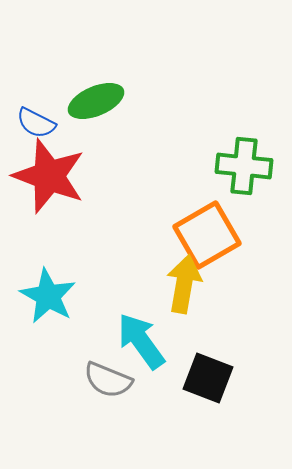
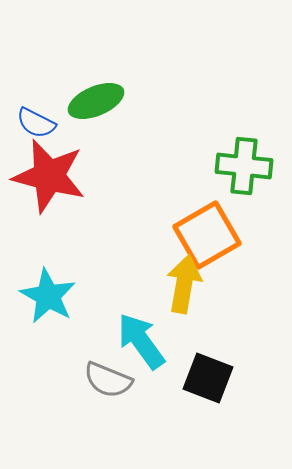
red star: rotated 6 degrees counterclockwise
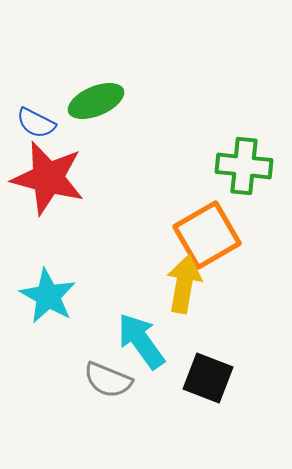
red star: moved 1 px left, 2 px down
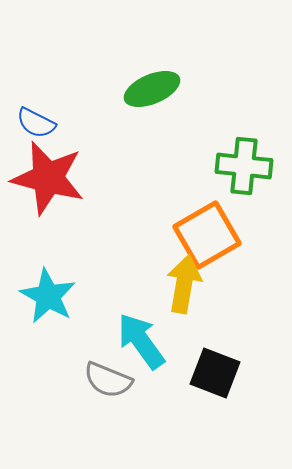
green ellipse: moved 56 px right, 12 px up
black square: moved 7 px right, 5 px up
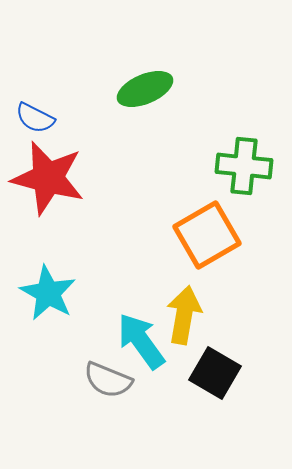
green ellipse: moved 7 px left
blue semicircle: moved 1 px left, 5 px up
yellow arrow: moved 31 px down
cyan star: moved 3 px up
black square: rotated 9 degrees clockwise
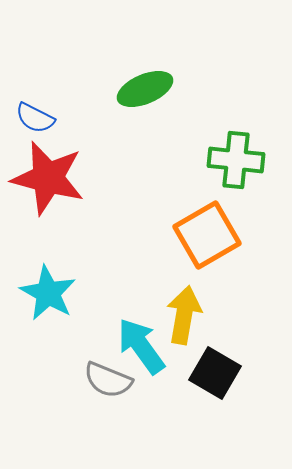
green cross: moved 8 px left, 6 px up
cyan arrow: moved 5 px down
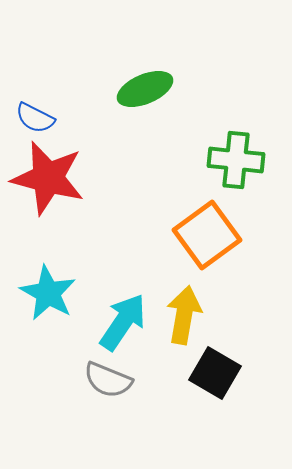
orange square: rotated 6 degrees counterclockwise
cyan arrow: moved 18 px left, 24 px up; rotated 70 degrees clockwise
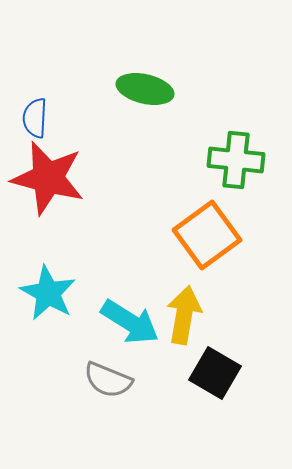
green ellipse: rotated 36 degrees clockwise
blue semicircle: rotated 66 degrees clockwise
cyan arrow: moved 7 px right; rotated 88 degrees clockwise
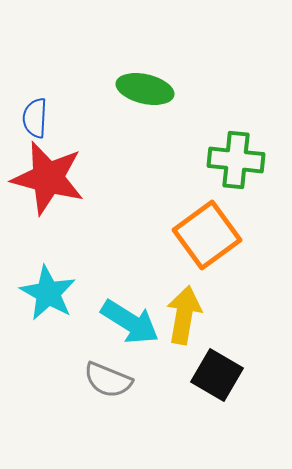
black square: moved 2 px right, 2 px down
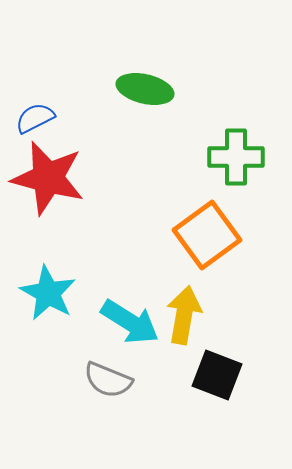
blue semicircle: rotated 60 degrees clockwise
green cross: moved 3 px up; rotated 6 degrees counterclockwise
black square: rotated 9 degrees counterclockwise
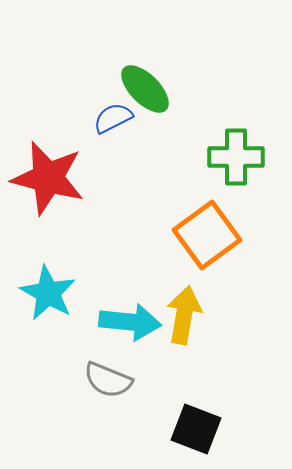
green ellipse: rotated 32 degrees clockwise
blue semicircle: moved 78 px right
cyan arrow: rotated 26 degrees counterclockwise
black square: moved 21 px left, 54 px down
